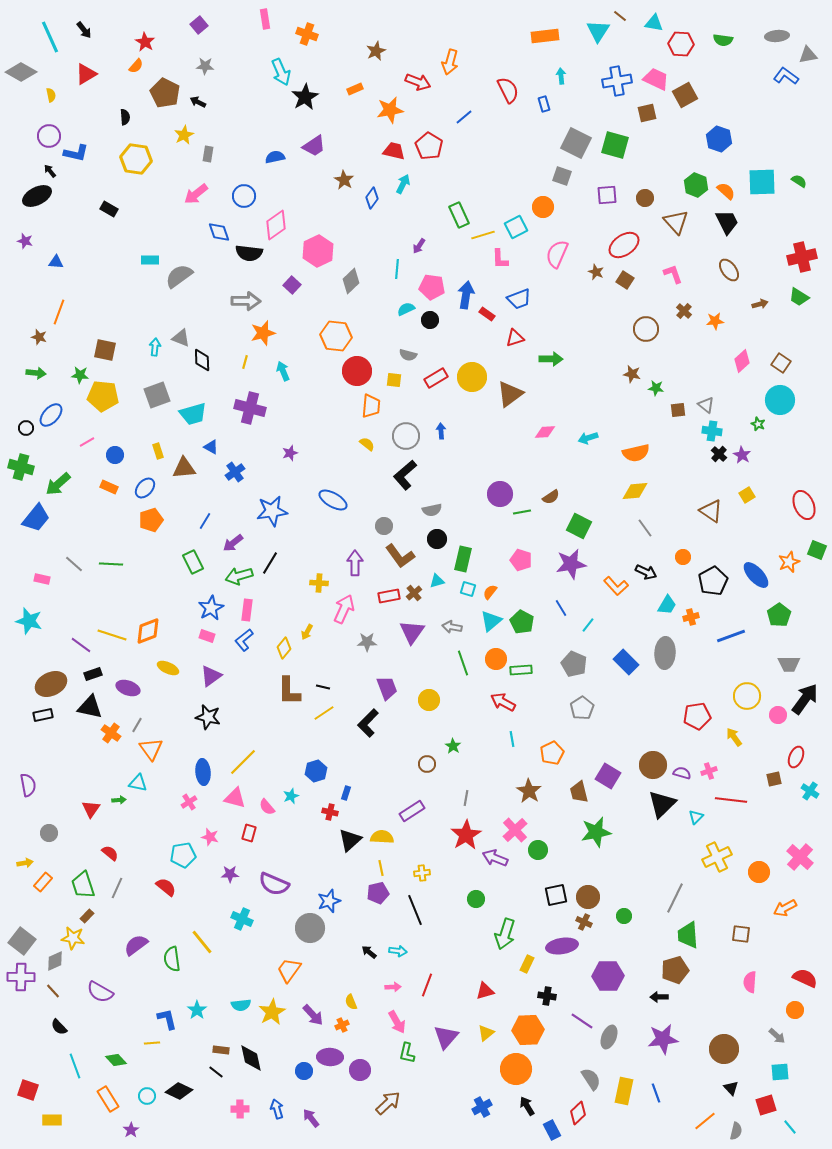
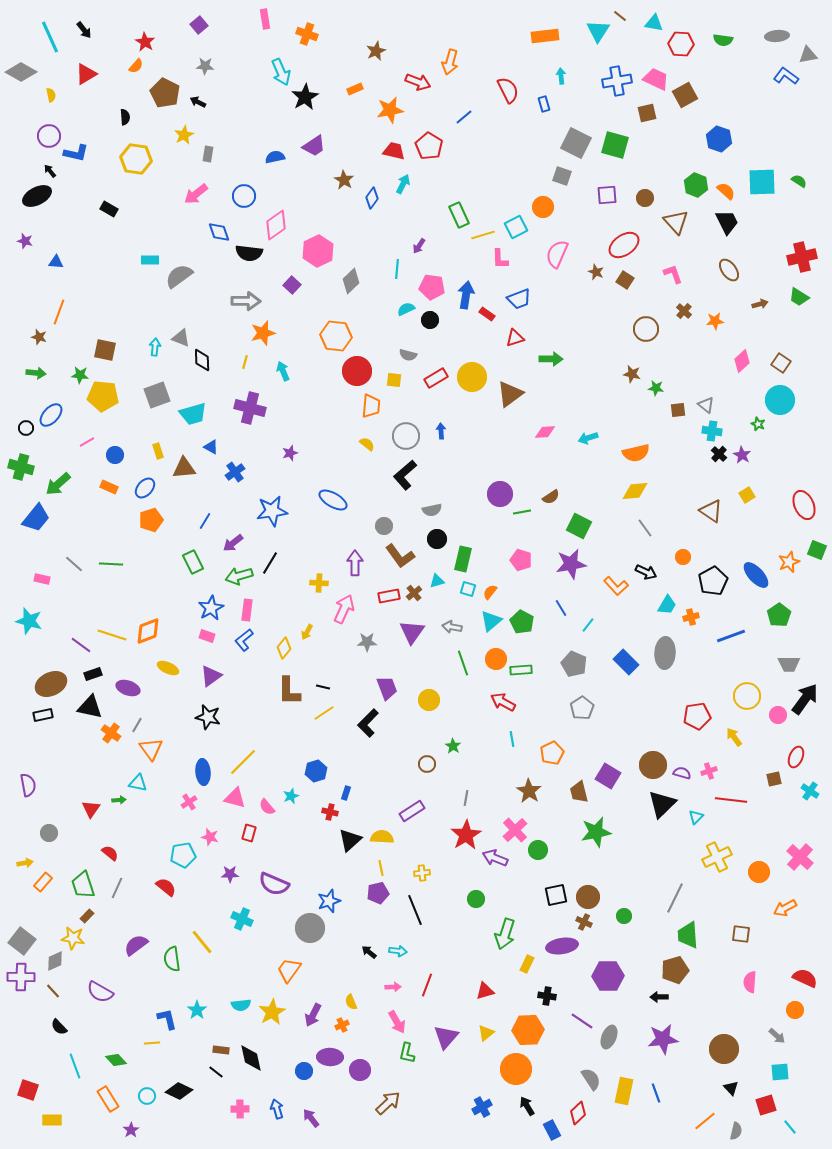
purple arrow at (313, 1015): rotated 70 degrees clockwise
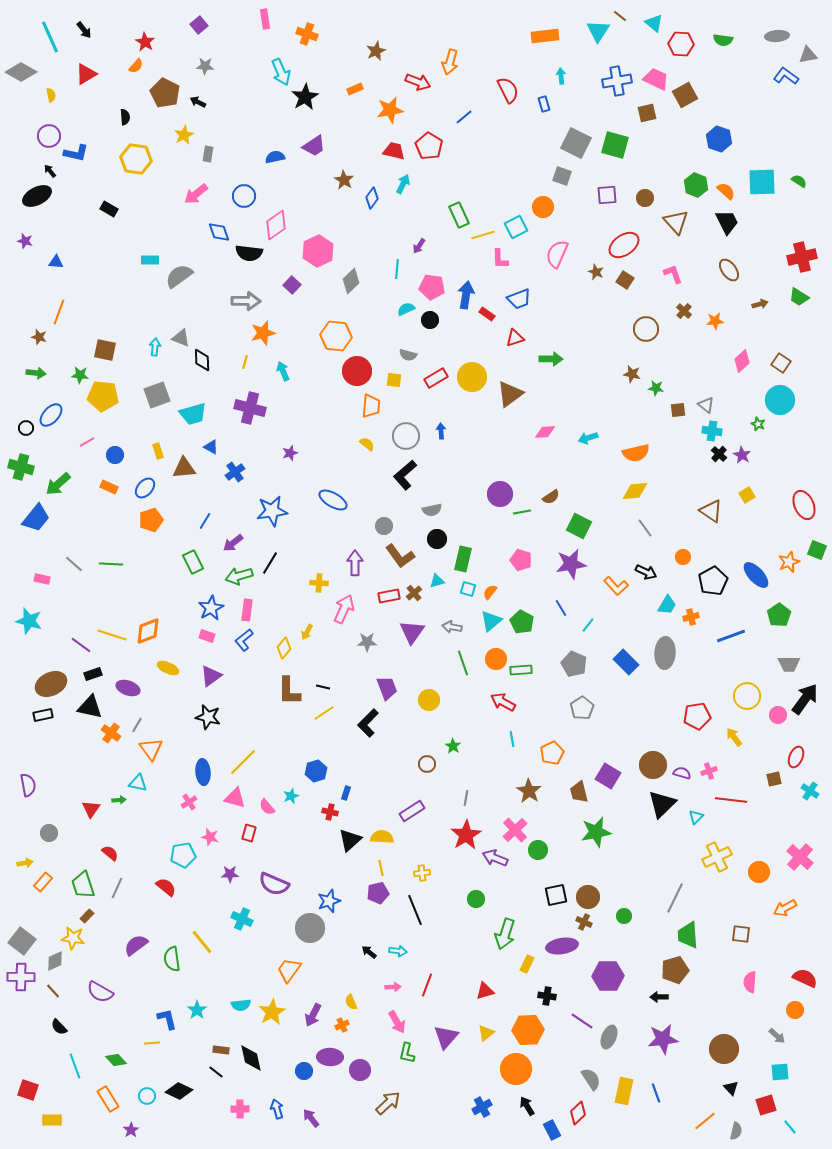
cyan triangle at (654, 23): rotated 30 degrees clockwise
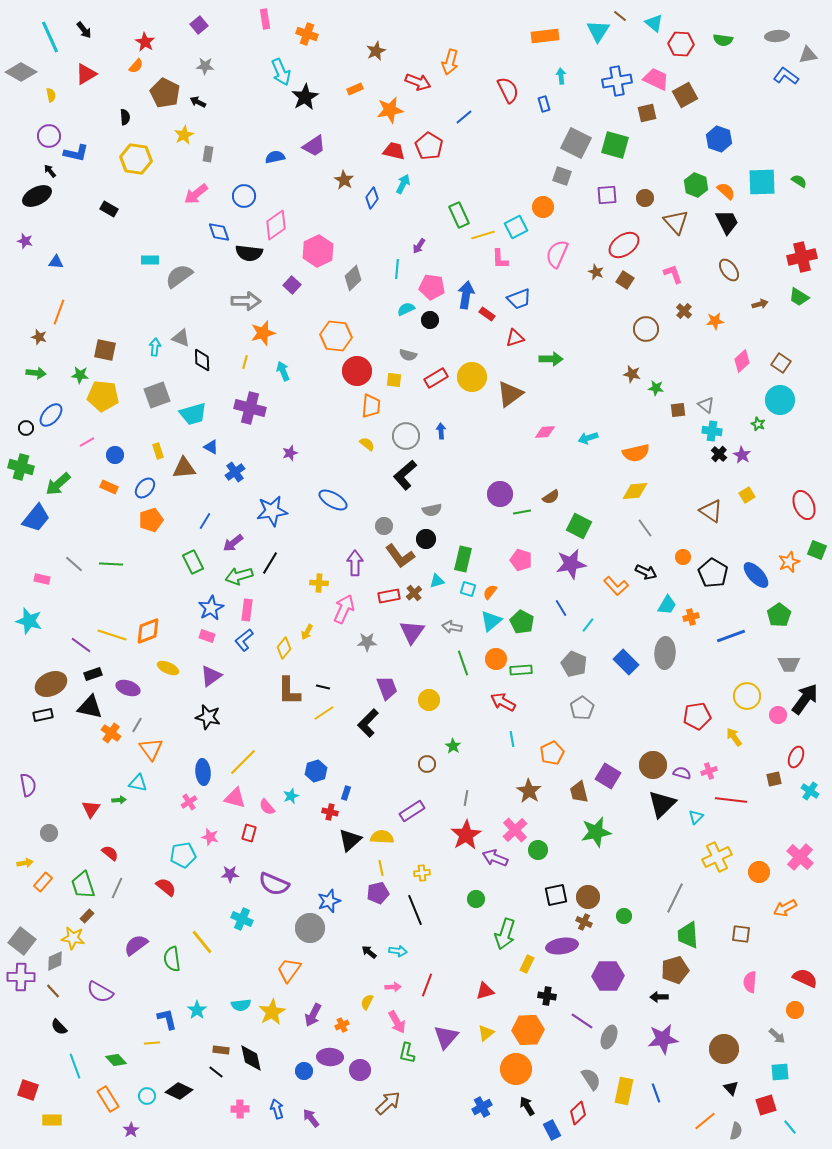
gray diamond at (351, 281): moved 2 px right, 3 px up
black circle at (437, 539): moved 11 px left
black pentagon at (713, 581): moved 8 px up; rotated 12 degrees counterclockwise
yellow semicircle at (351, 1002): moved 16 px right; rotated 49 degrees clockwise
